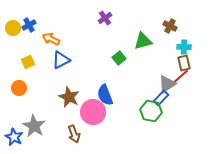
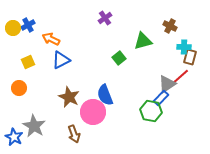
blue cross: moved 1 px left
brown rectangle: moved 6 px right, 6 px up; rotated 28 degrees clockwise
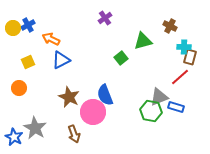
green square: moved 2 px right
gray triangle: moved 8 px left, 13 px down; rotated 12 degrees clockwise
blue rectangle: moved 15 px right, 9 px down; rotated 63 degrees clockwise
gray star: moved 1 px right, 2 px down
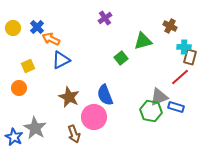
blue cross: moved 9 px right, 2 px down; rotated 16 degrees counterclockwise
yellow square: moved 4 px down
pink circle: moved 1 px right, 5 px down
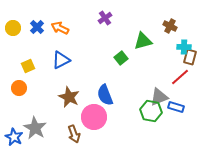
orange arrow: moved 9 px right, 11 px up
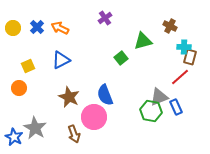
blue rectangle: rotated 49 degrees clockwise
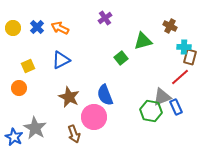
gray triangle: moved 3 px right
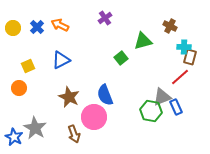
orange arrow: moved 3 px up
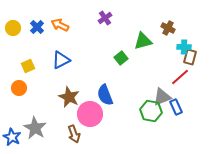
brown cross: moved 2 px left, 2 px down
pink circle: moved 4 px left, 3 px up
blue star: moved 2 px left
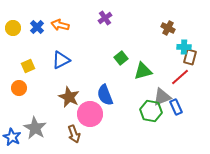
orange arrow: rotated 12 degrees counterclockwise
green triangle: moved 30 px down
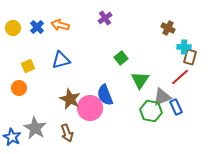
blue triangle: rotated 12 degrees clockwise
green triangle: moved 3 px left, 9 px down; rotated 42 degrees counterclockwise
brown star: moved 1 px right, 2 px down
pink circle: moved 6 px up
brown arrow: moved 7 px left, 1 px up
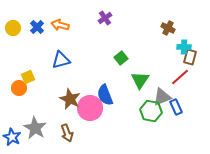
yellow square: moved 11 px down
